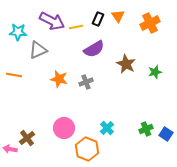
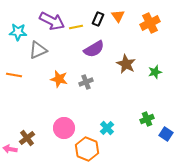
green cross: moved 1 px right, 10 px up
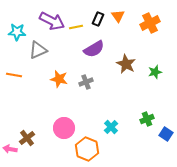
cyan star: moved 1 px left
cyan cross: moved 4 px right, 1 px up
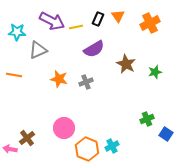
cyan cross: moved 1 px right, 19 px down; rotated 16 degrees clockwise
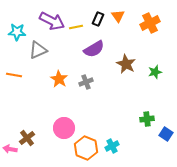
orange star: rotated 18 degrees clockwise
green cross: rotated 16 degrees clockwise
orange hexagon: moved 1 px left, 1 px up
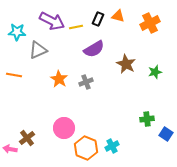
orange triangle: rotated 40 degrees counterclockwise
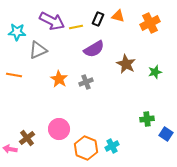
pink circle: moved 5 px left, 1 px down
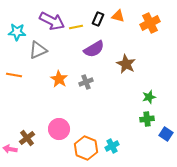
green star: moved 6 px left, 25 px down
